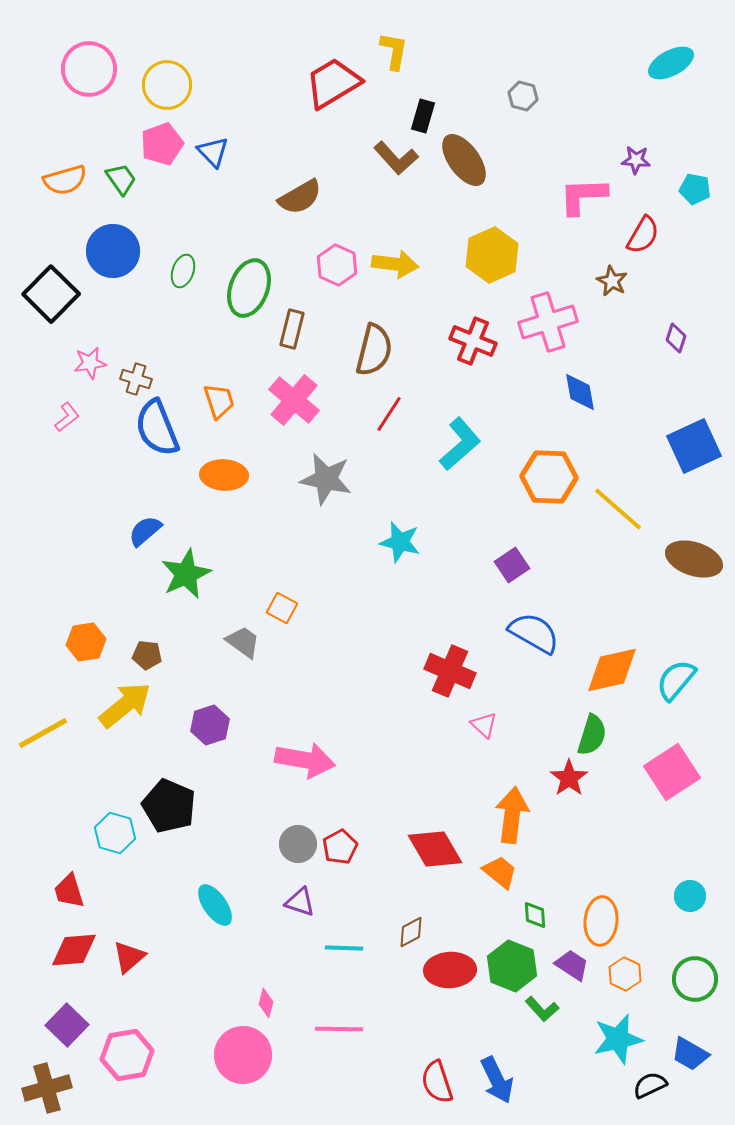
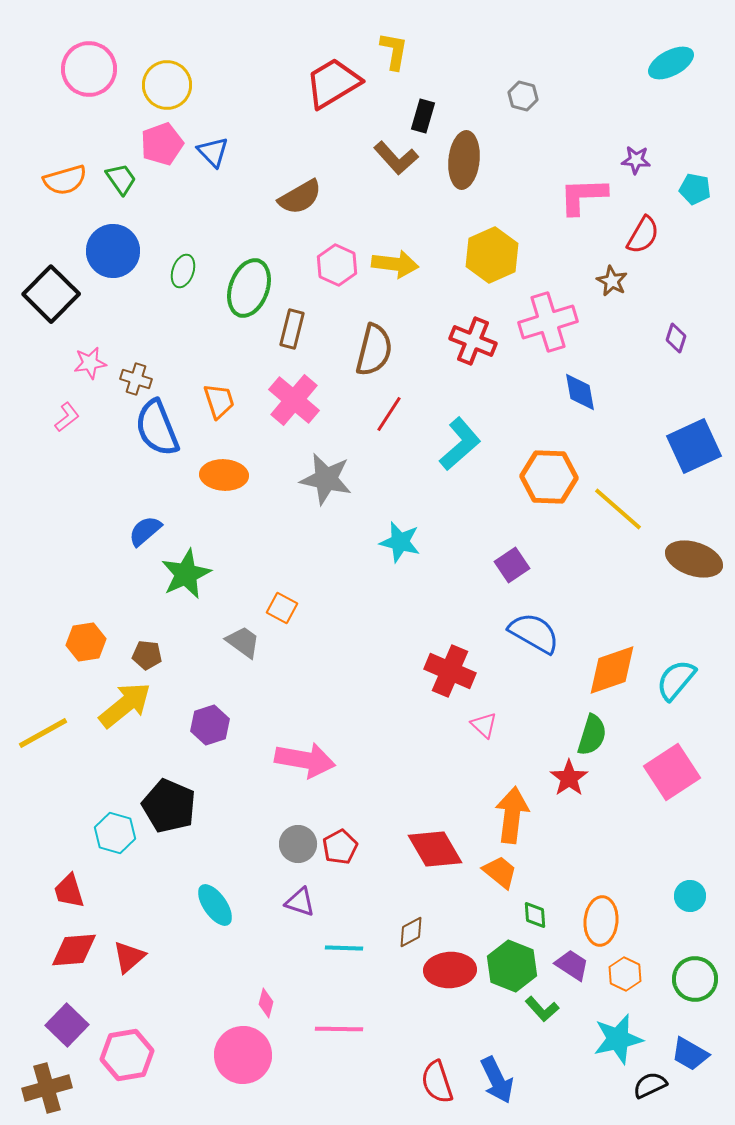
brown ellipse at (464, 160): rotated 42 degrees clockwise
orange diamond at (612, 670): rotated 6 degrees counterclockwise
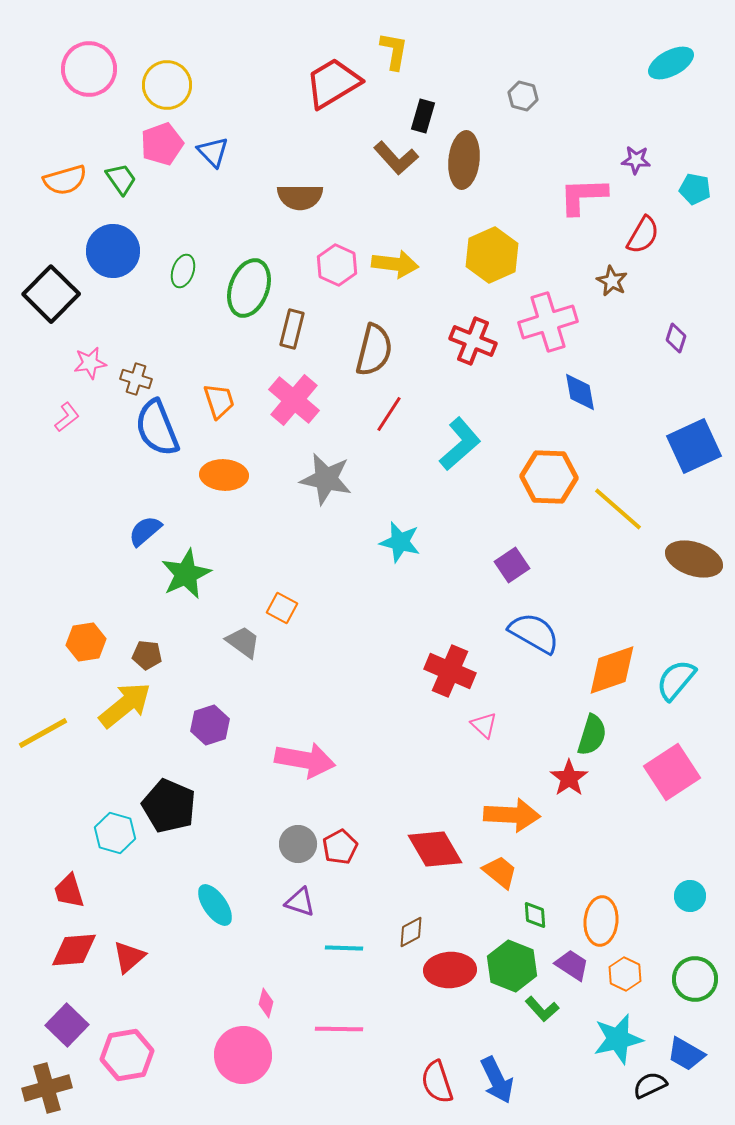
brown semicircle at (300, 197): rotated 30 degrees clockwise
orange arrow at (512, 815): rotated 86 degrees clockwise
blue trapezoid at (690, 1054): moved 4 px left
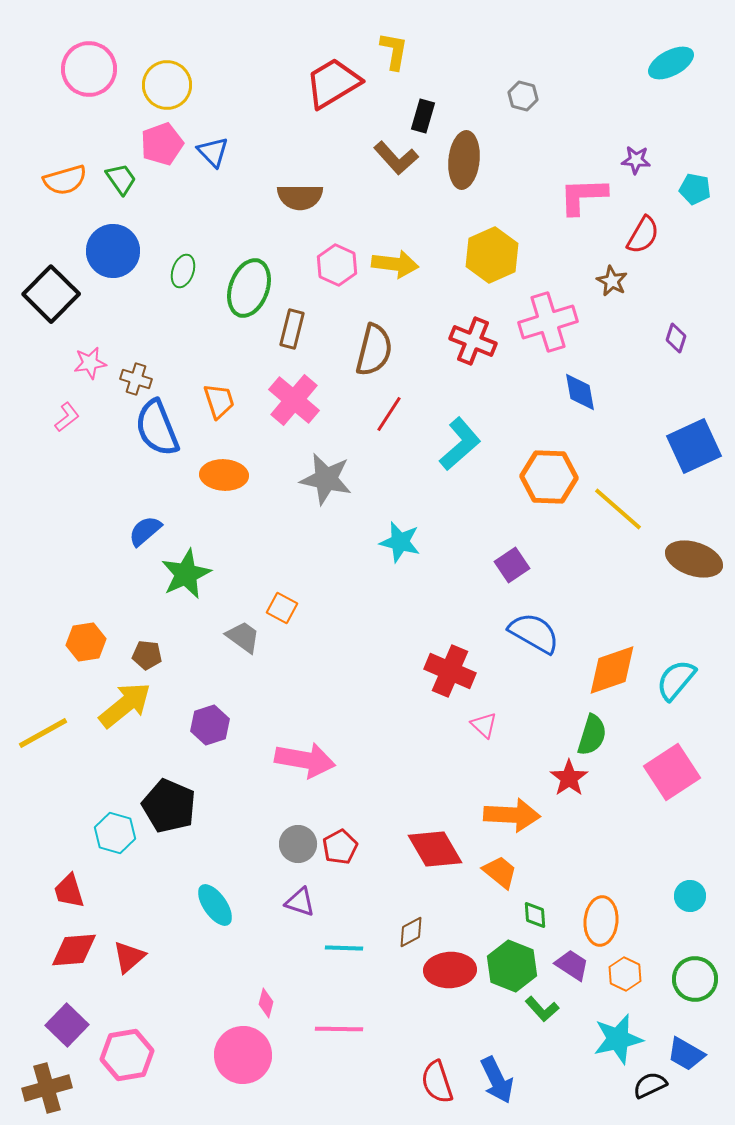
gray trapezoid at (243, 642): moved 5 px up
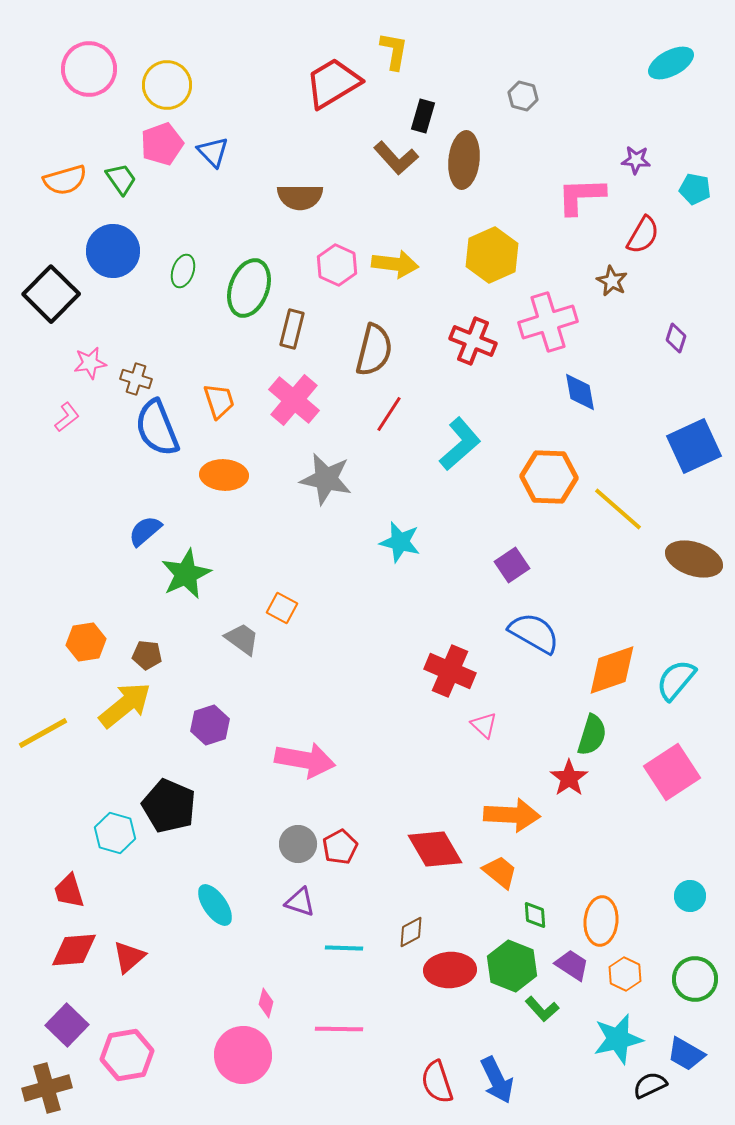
pink L-shape at (583, 196): moved 2 px left
gray trapezoid at (243, 637): moved 1 px left, 2 px down
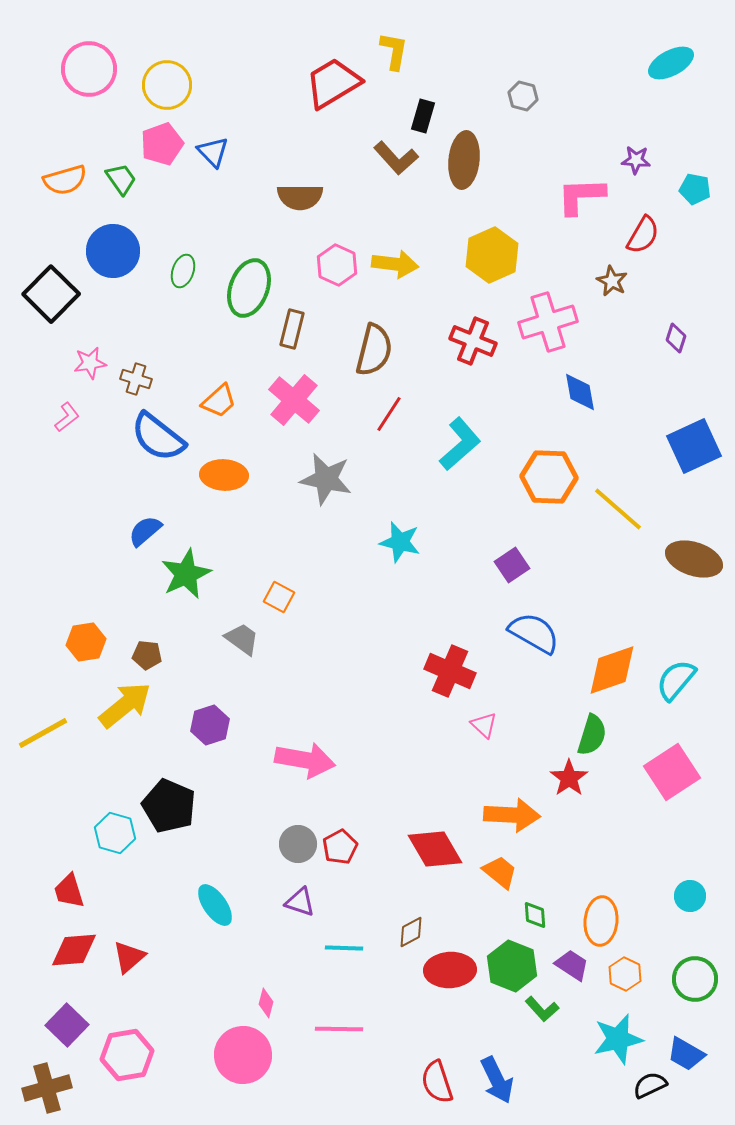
orange trapezoid at (219, 401): rotated 66 degrees clockwise
blue semicircle at (157, 428): moved 1 px right, 9 px down; rotated 30 degrees counterclockwise
orange square at (282, 608): moved 3 px left, 11 px up
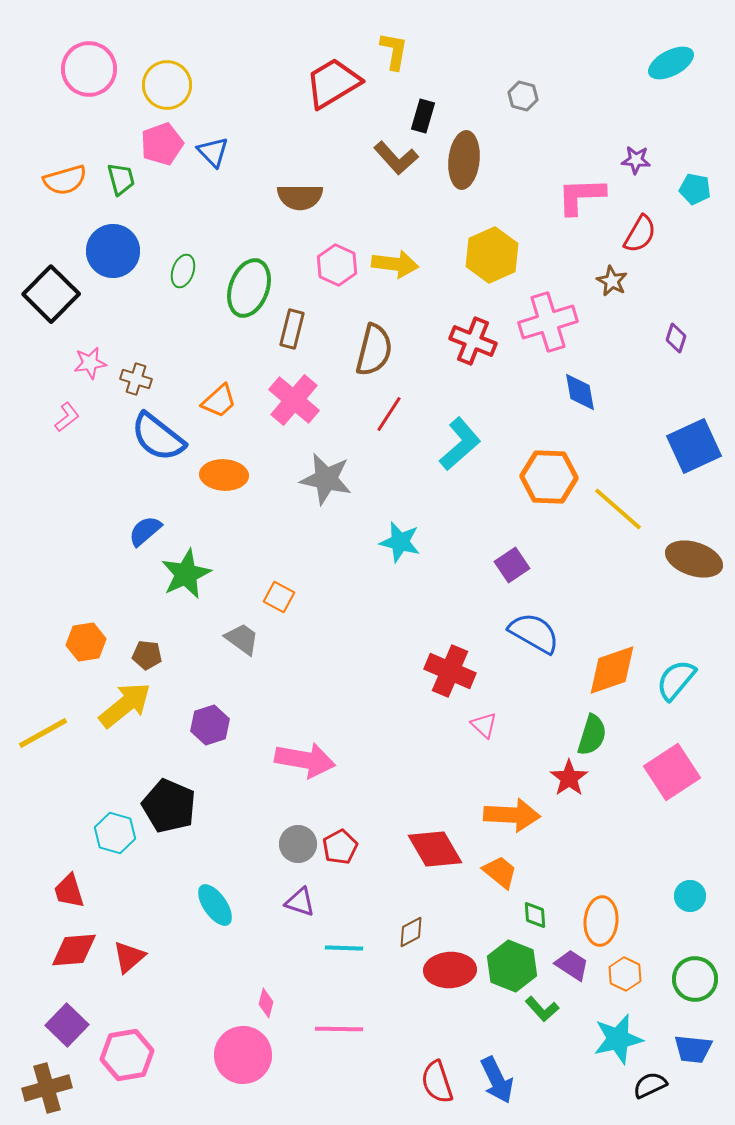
green trapezoid at (121, 179): rotated 20 degrees clockwise
red semicircle at (643, 235): moved 3 px left, 1 px up
blue trapezoid at (686, 1054): moved 7 px right, 5 px up; rotated 24 degrees counterclockwise
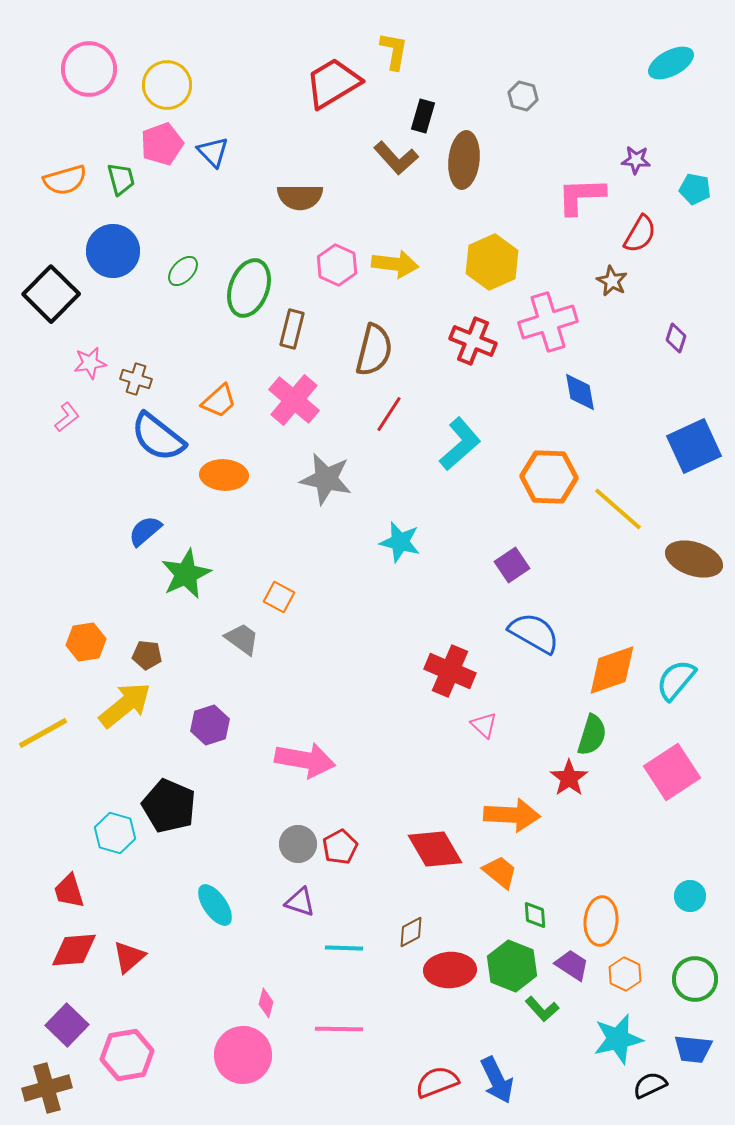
yellow hexagon at (492, 255): moved 7 px down
green ellipse at (183, 271): rotated 24 degrees clockwise
red semicircle at (437, 1082): rotated 87 degrees clockwise
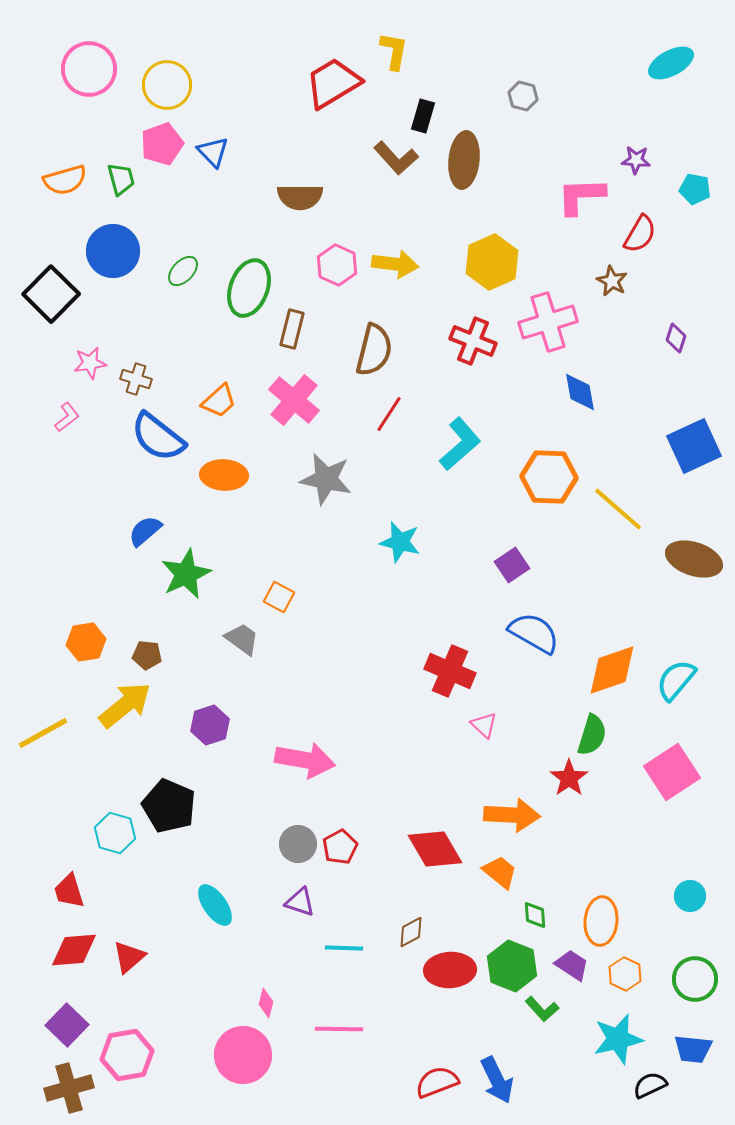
brown cross at (47, 1088): moved 22 px right
